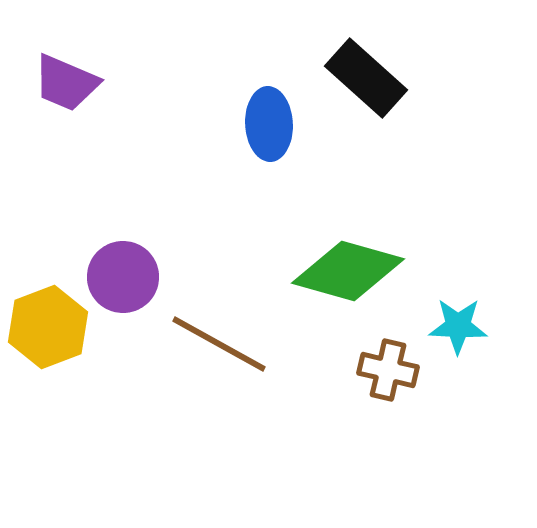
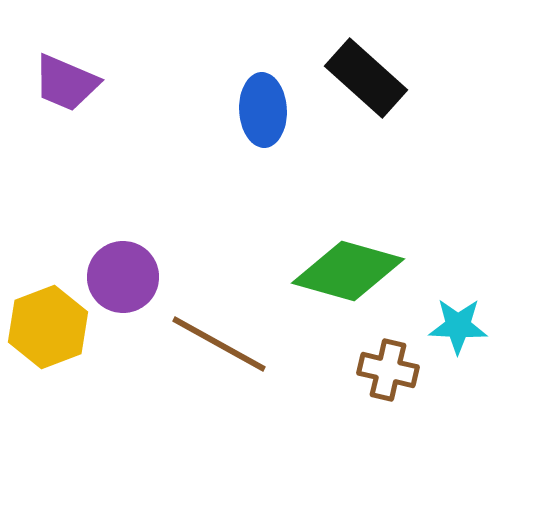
blue ellipse: moved 6 px left, 14 px up
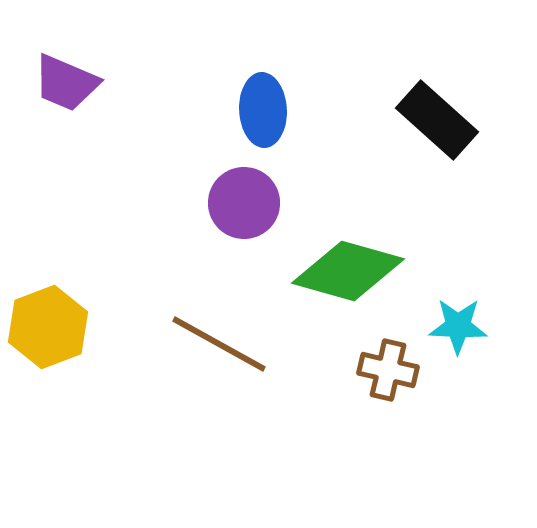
black rectangle: moved 71 px right, 42 px down
purple circle: moved 121 px right, 74 px up
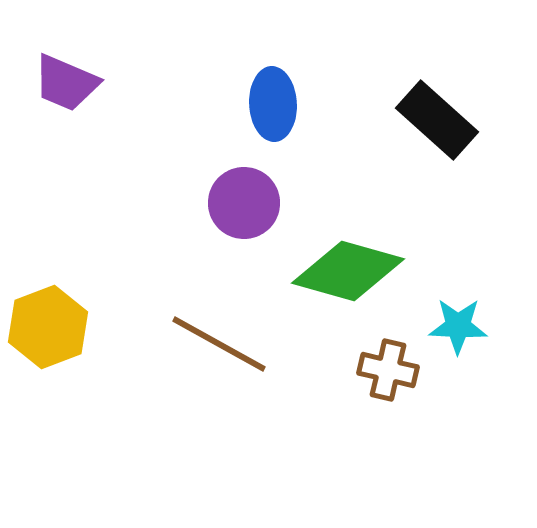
blue ellipse: moved 10 px right, 6 px up
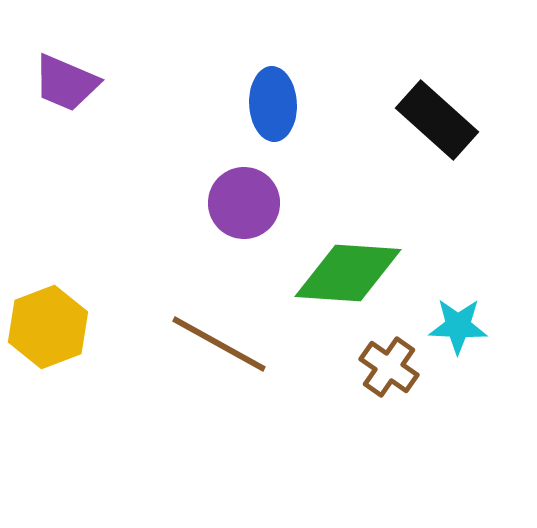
green diamond: moved 2 px down; rotated 12 degrees counterclockwise
brown cross: moved 1 px right, 3 px up; rotated 22 degrees clockwise
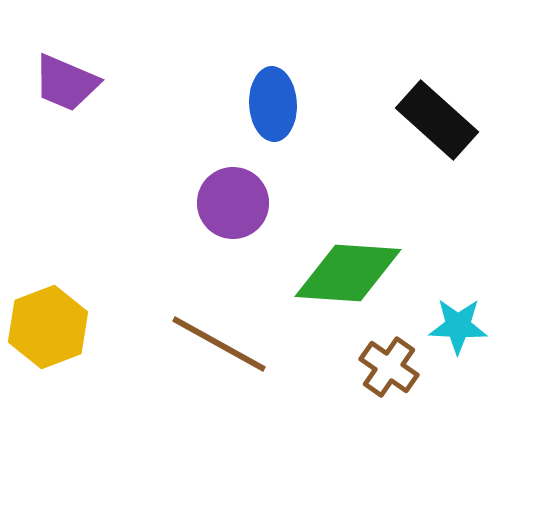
purple circle: moved 11 px left
